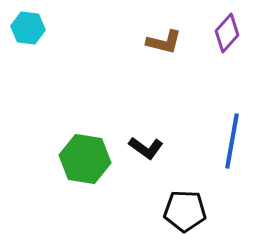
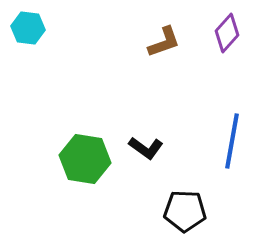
brown L-shape: rotated 33 degrees counterclockwise
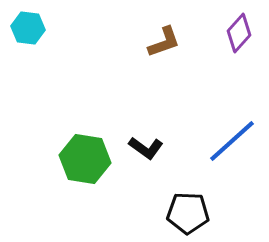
purple diamond: moved 12 px right
blue line: rotated 38 degrees clockwise
black pentagon: moved 3 px right, 2 px down
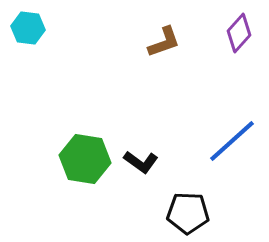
black L-shape: moved 5 px left, 14 px down
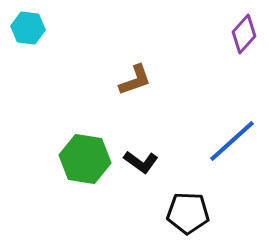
purple diamond: moved 5 px right, 1 px down
brown L-shape: moved 29 px left, 38 px down
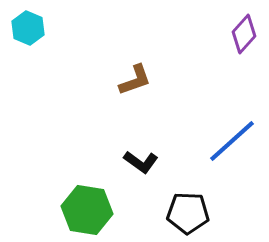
cyan hexagon: rotated 16 degrees clockwise
green hexagon: moved 2 px right, 51 px down
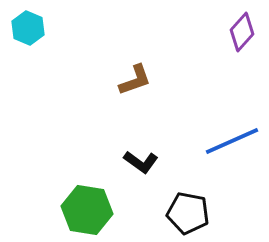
purple diamond: moved 2 px left, 2 px up
blue line: rotated 18 degrees clockwise
black pentagon: rotated 9 degrees clockwise
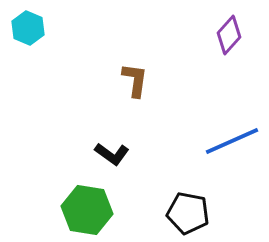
purple diamond: moved 13 px left, 3 px down
brown L-shape: rotated 63 degrees counterclockwise
black L-shape: moved 29 px left, 8 px up
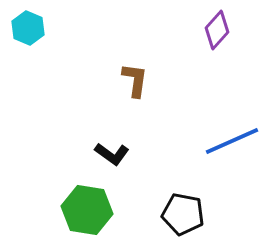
purple diamond: moved 12 px left, 5 px up
black pentagon: moved 5 px left, 1 px down
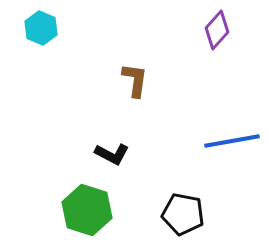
cyan hexagon: moved 13 px right
blue line: rotated 14 degrees clockwise
black L-shape: rotated 8 degrees counterclockwise
green hexagon: rotated 9 degrees clockwise
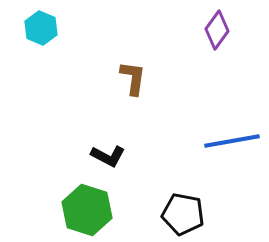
purple diamond: rotated 6 degrees counterclockwise
brown L-shape: moved 2 px left, 2 px up
black L-shape: moved 4 px left, 2 px down
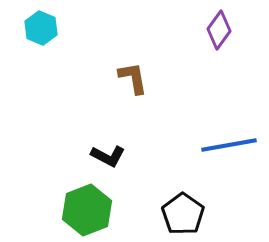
purple diamond: moved 2 px right
brown L-shape: rotated 18 degrees counterclockwise
blue line: moved 3 px left, 4 px down
green hexagon: rotated 21 degrees clockwise
black pentagon: rotated 24 degrees clockwise
